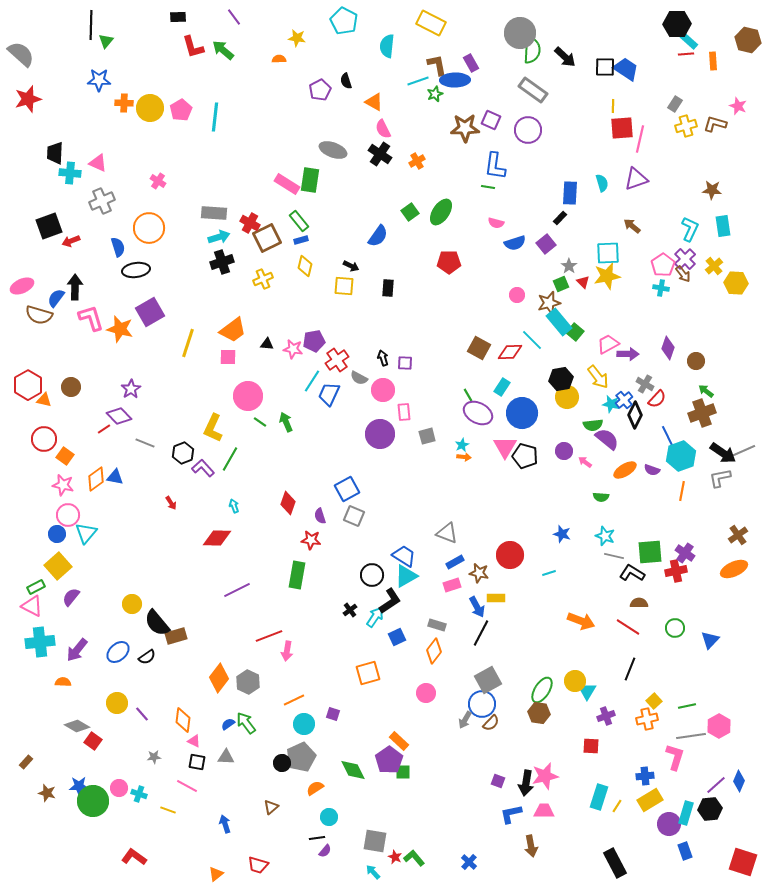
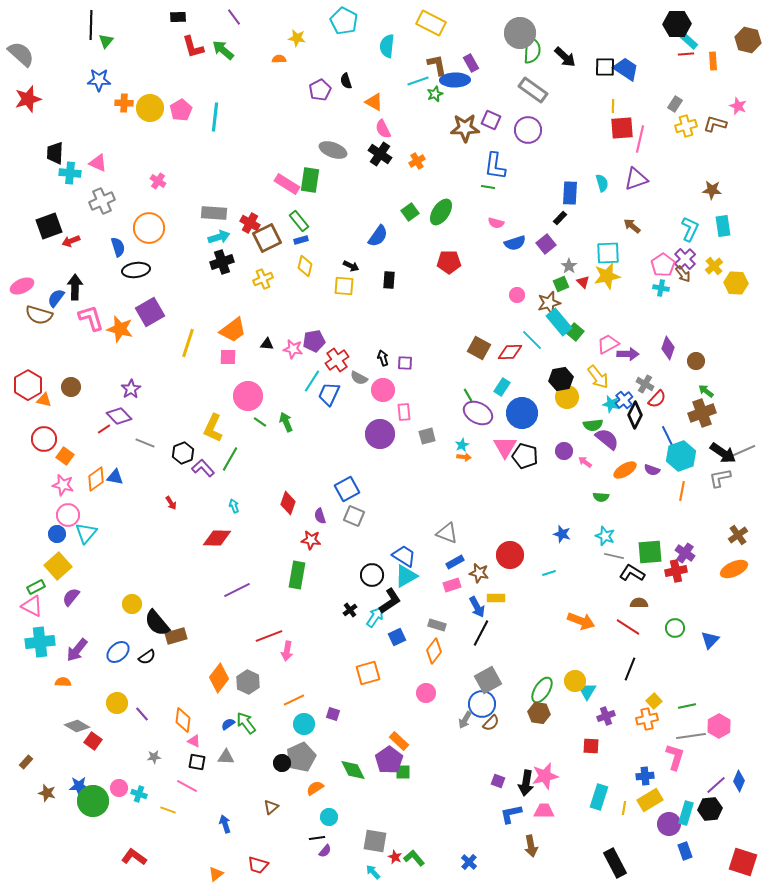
black rectangle at (388, 288): moved 1 px right, 8 px up
yellow line at (617, 806): moved 7 px right, 2 px down; rotated 24 degrees counterclockwise
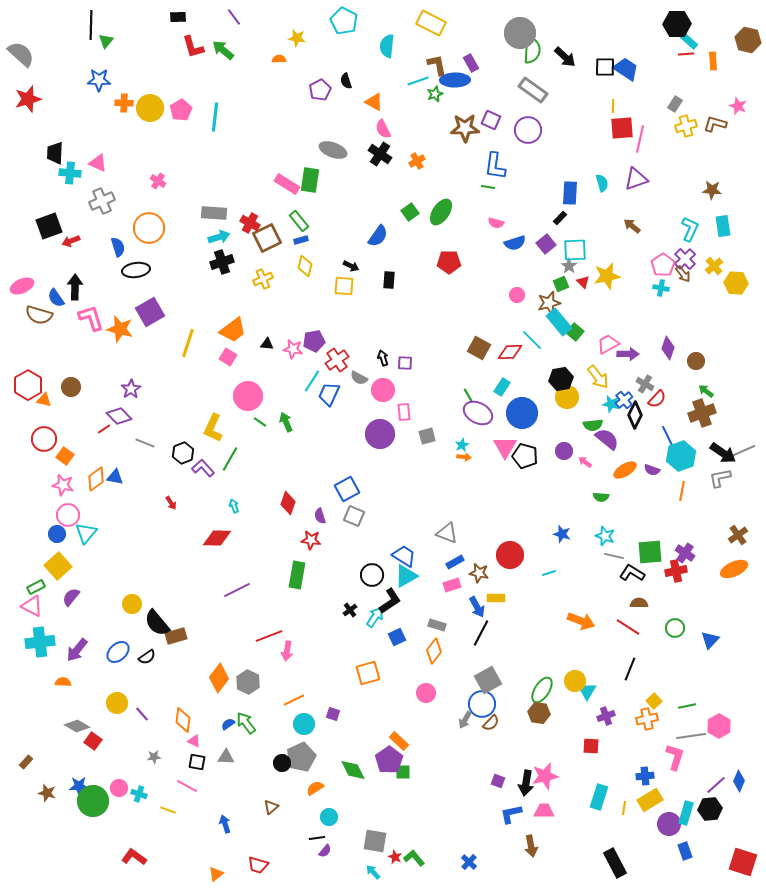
cyan square at (608, 253): moved 33 px left, 3 px up
blue semicircle at (56, 298): rotated 72 degrees counterclockwise
pink square at (228, 357): rotated 30 degrees clockwise
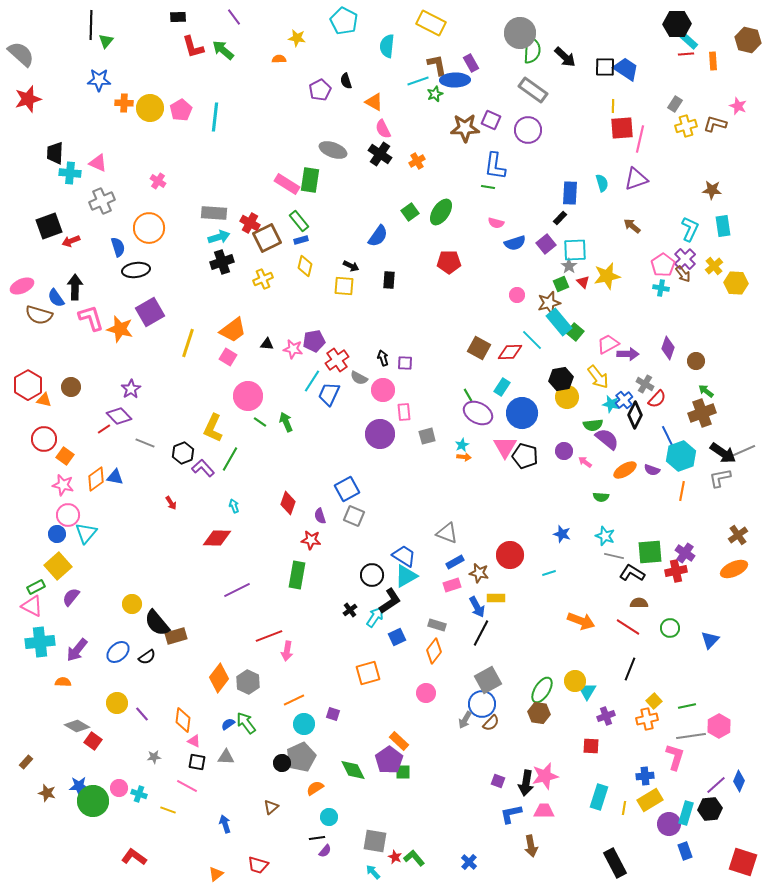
green circle at (675, 628): moved 5 px left
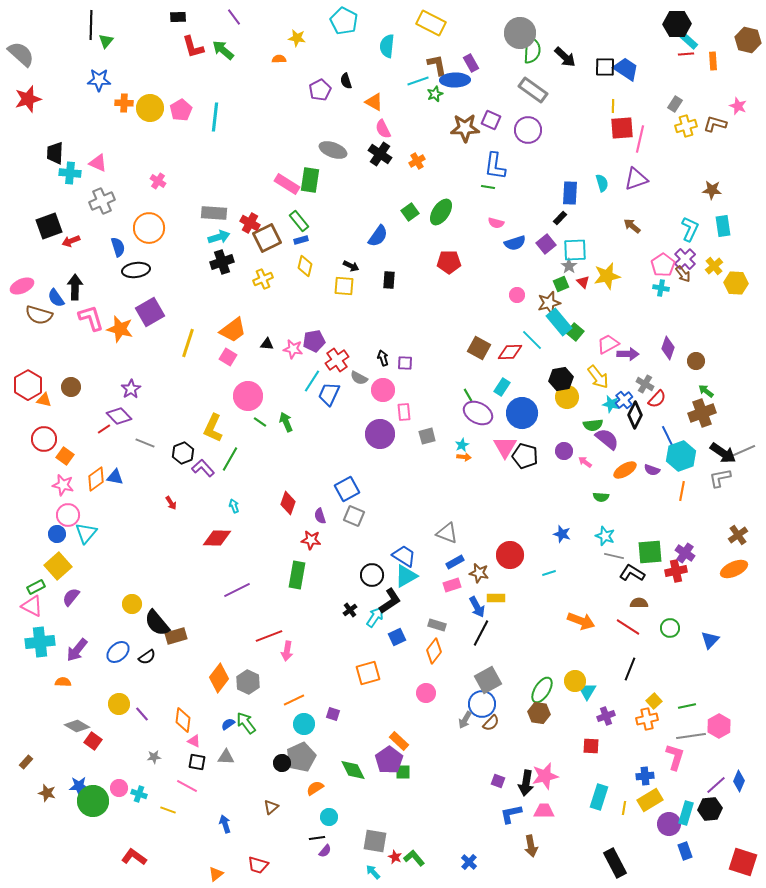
yellow circle at (117, 703): moved 2 px right, 1 px down
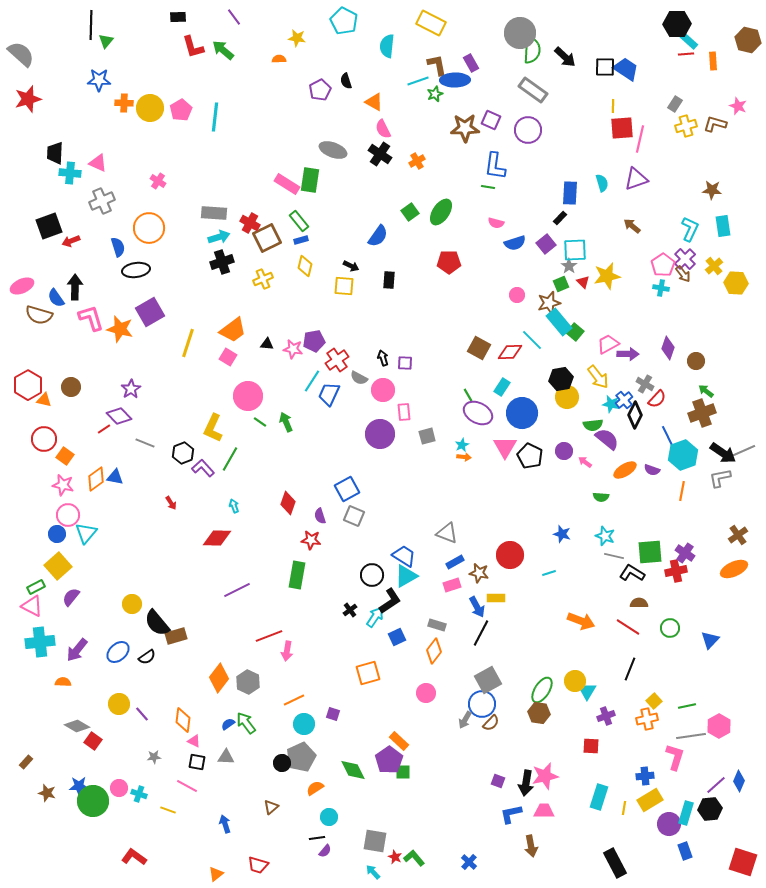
black pentagon at (525, 456): moved 5 px right; rotated 10 degrees clockwise
cyan hexagon at (681, 456): moved 2 px right, 1 px up
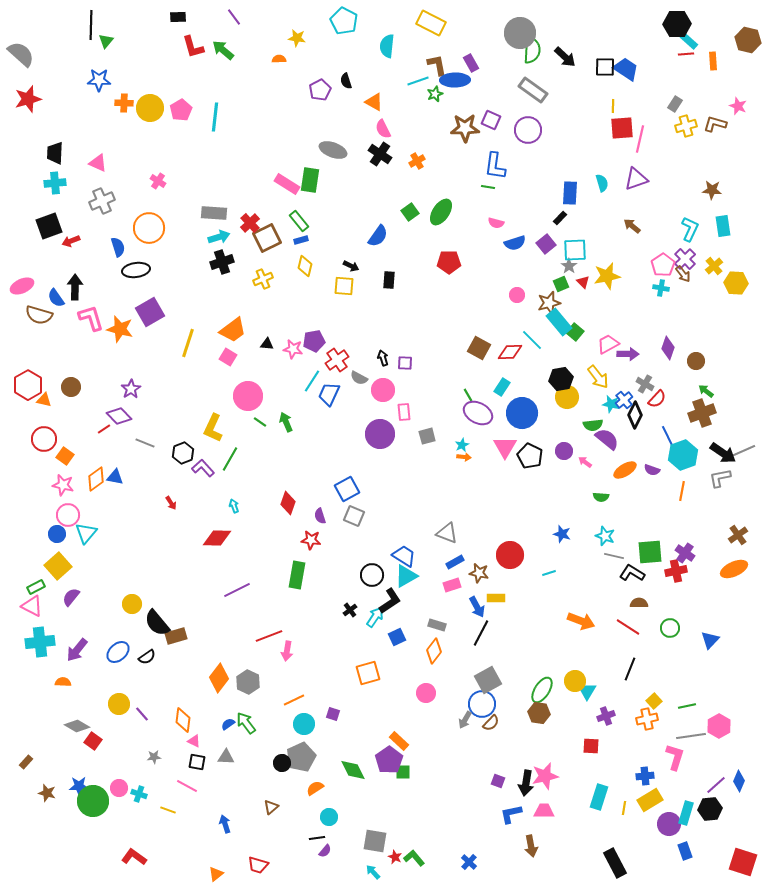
cyan cross at (70, 173): moved 15 px left, 10 px down; rotated 10 degrees counterclockwise
red cross at (250, 223): rotated 18 degrees clockwise
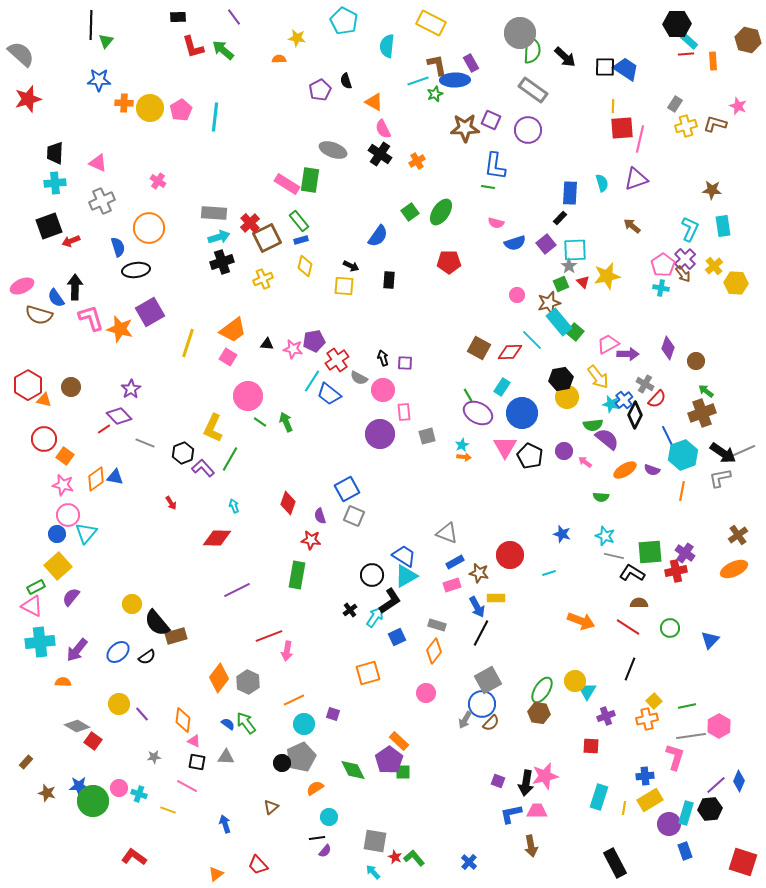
blue trapezoid at (329, 394): rotated 75 degrees counterclockwise
blue semicircle at (228, 724): rotated 72 degrees clockwise
pink trapezoid at (544, 811): moved 7 px left
red trapezoid at (258, 865): rotated 30 degrees clockwise
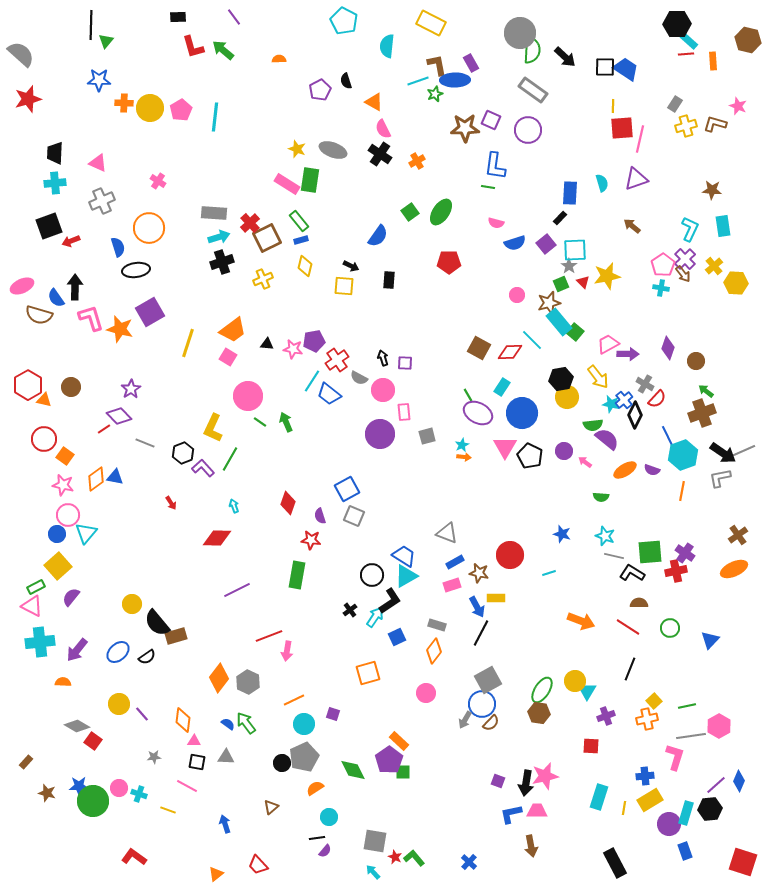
yellow star at (297, 38): moved 111 px down; rotated 12 degrees clockwise
pink triangle at (194, 741): rotated 24 degrees counterclockwise
gray pentagon at (301, 757): moved 3 px right
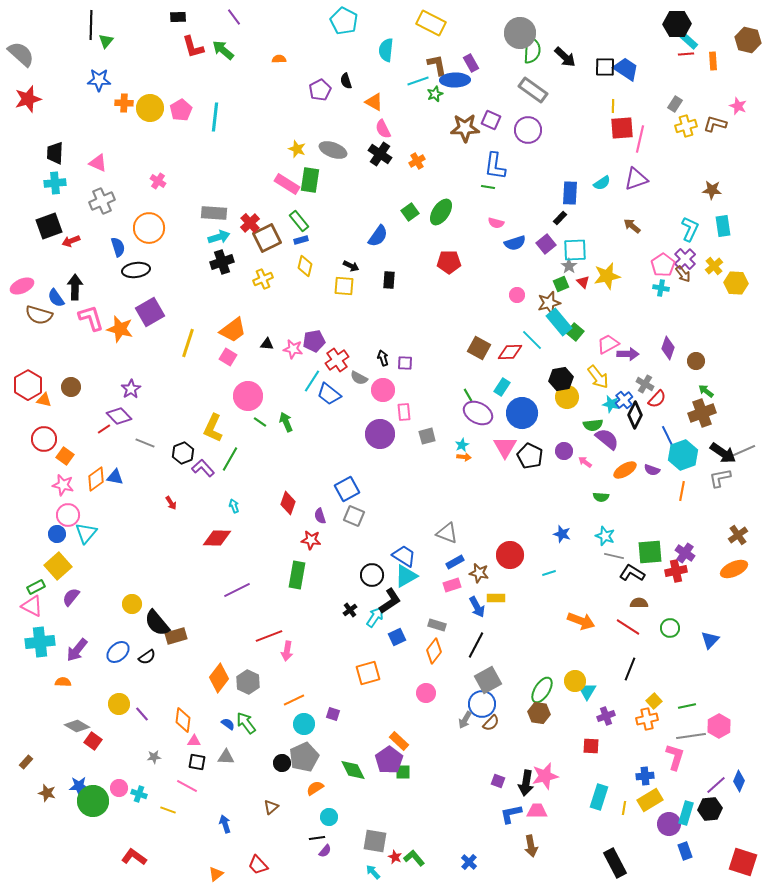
cyan semicircle at (387, 46): moved 1 px left, 4 px down
cyan semicircle at (602, 183): rotated 72 degrees clockwise
black line at (481, 633): moved 5 px left, 12 px down
